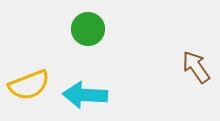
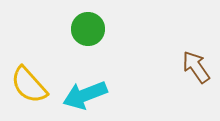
yellow semicircle: rotated 69 degrees clockwise
cyan arrow: rotated 24 degrees counterclockwise
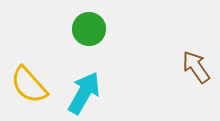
green circle: moved 1 px right
cyan arrow: moved 1 px left, 2 px up; rotated 141 degrees clockwise
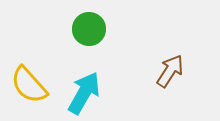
brown arrow: moved 26 px left, 4 px down; rotated 68 degrees clockwise
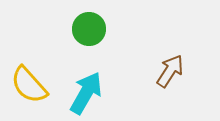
cyan arrow: moved 2 px right
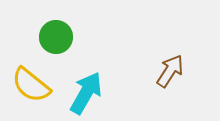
green circle: moved 33 px left, 8 px down
yellow semicircle: moved 2 px right; rotated 9 degrees counterclockwise
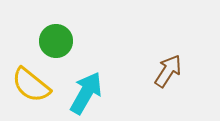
green circle: moved 4 px down
brown arrow: moved 2 px left
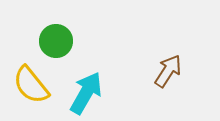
yellow semicircle: rotated 12 degrees clockwise
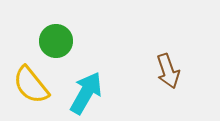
brown arrow: rotated 128 degrees clockwise
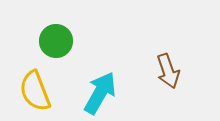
yellow semicircle: moved 4 px right, 6 px down; rotated 18 degrees clockwise
cyan arrow: moved 14 px right
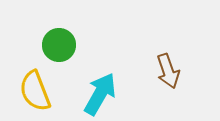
green circle: moved 3 px right, 4 px down
cyan arrow: moved 1 px down
